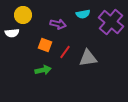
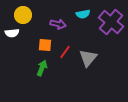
orange square: rotated 16 degrees counterclockwise
gray triangle: rotated 42 degrees counterclockwise
green arrow: moved 1 px left, 2 px up; rotated 56 degrees counterclockwise
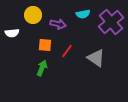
yellow circle: moved 10 px right
purple cross: rotated 10 degrees clockwise
red line: moved 2 px right, 1 px up
gray triangle: moved 8 px right; rotated 36 degrees counterclockwise
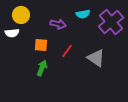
yellow circle: moved 12 px left
orange square: moved 4 px left
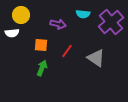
cyan semicircle: rotated 16 degrees clockwise
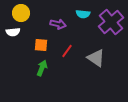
yellow circle: moved 2 px up
white semicircle: moved 1 px right, 1 px up
